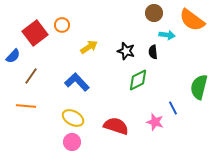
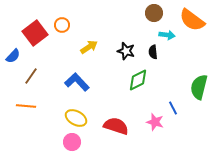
yellow ellipse: moved 3 px right
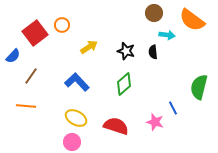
green diamond: moved 14 px left, 4 px down; rotated 15 degrees counterclockwise
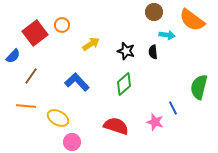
brown circle: moved 1 px up
yellow arrow: moved 2 px right, 3 px up
yellow ellipse: moved 18 px left
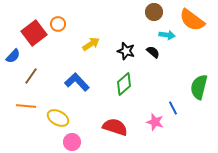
orange circle: moved 4 px left, 1 px up
red square: moved 1 px left
black semicircle: rotated 136 degrees clockwise
red semicircle: moved 1 px left, 1 px down
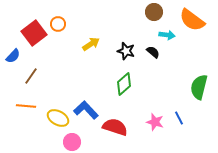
blue L-shape: moved 9 px right, 28 px down
blue line: moved 6 px right, 10 px down
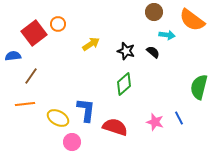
blue semicircle: rotated 140 degrees counterclockwise
orange line: moved 1 px left, 2 px up; rotated 12 degrees counterclockwise
blue L-shape: rotated 50 degrees clockwise
